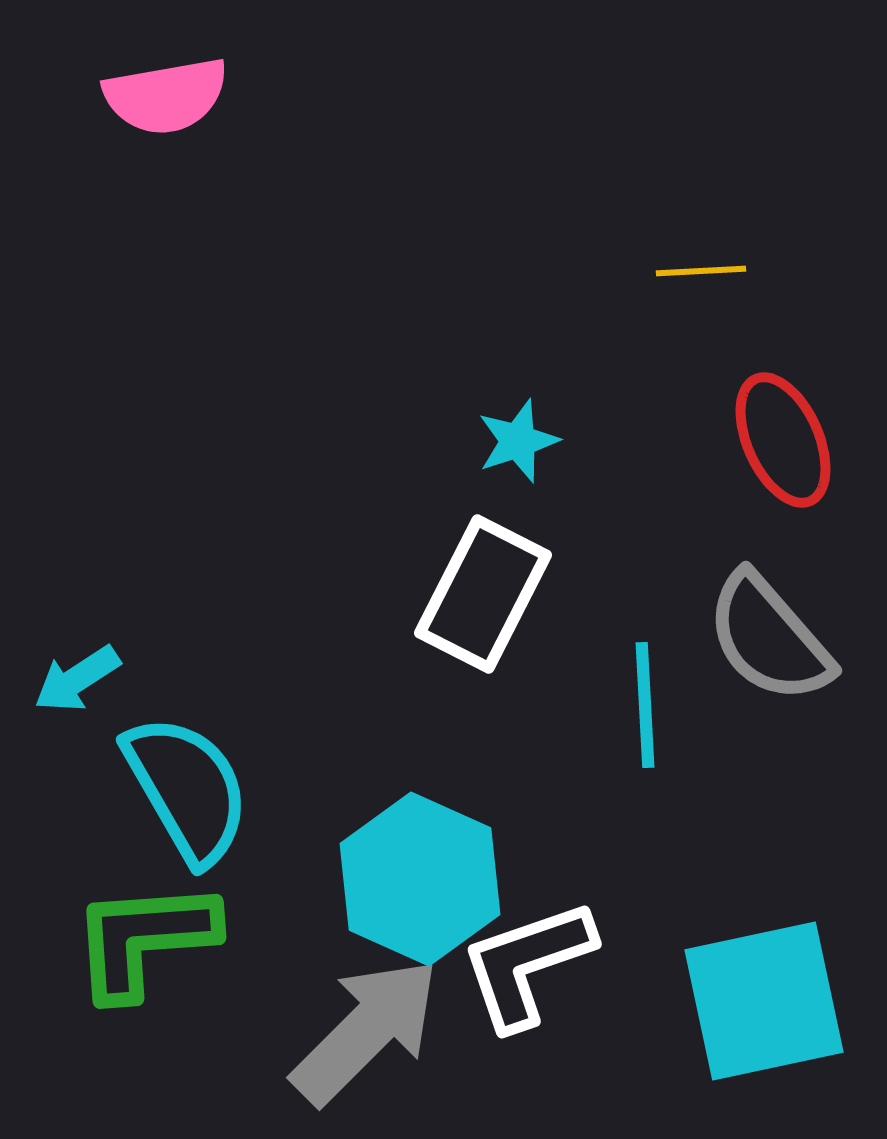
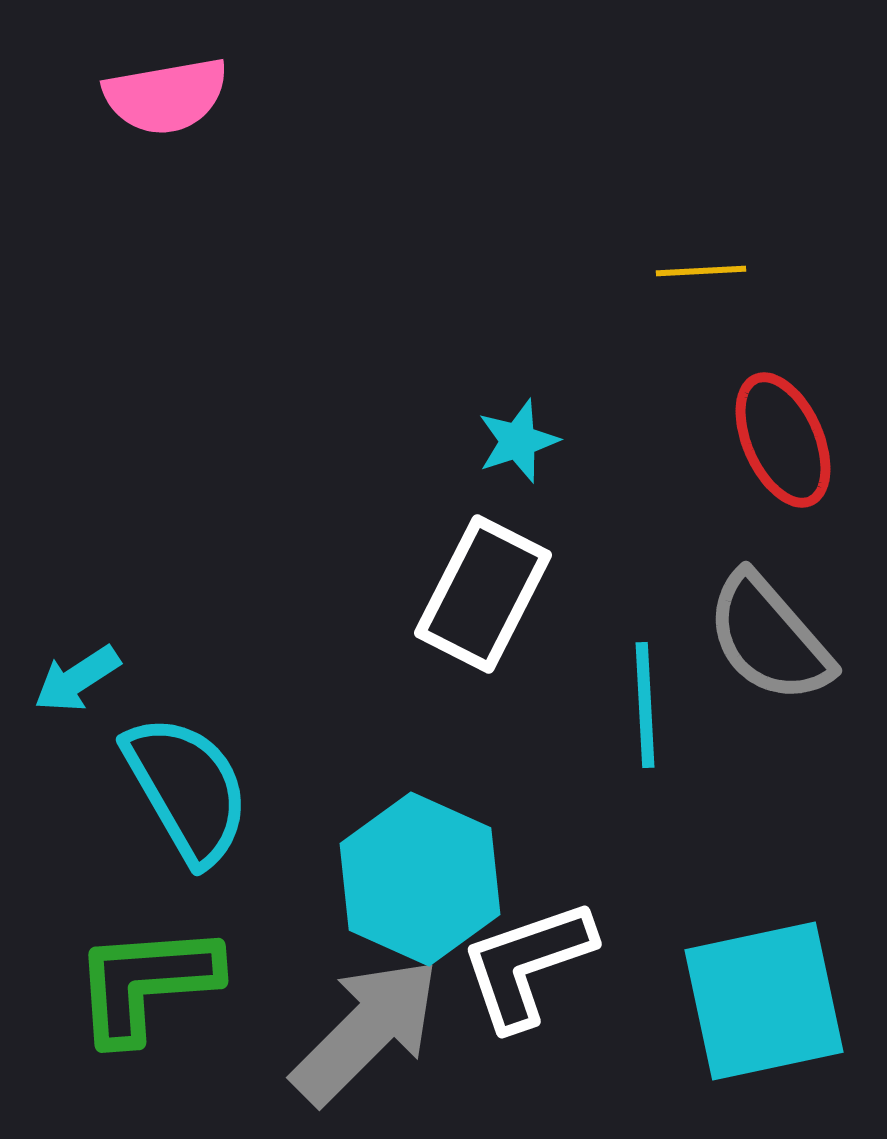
green L-shape: moved 2 px right, 44 px down
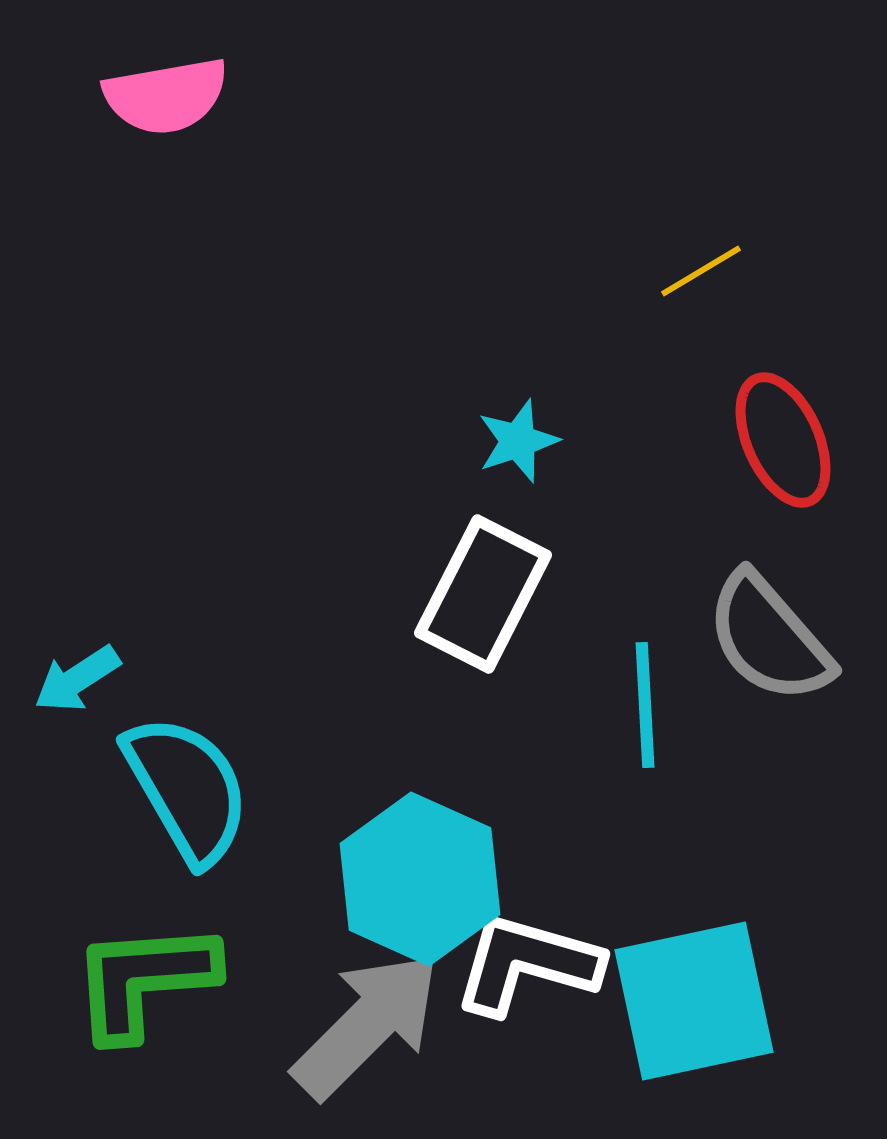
yellow line: rotated 28 degrees counterclockwise
white L-shape: rotated 35 degrees clockwise
green L-shape: moved 2 px left, 3 px up
cyan square: moved 70 px left
gray arrow: moved 1 px right, 6 px up
